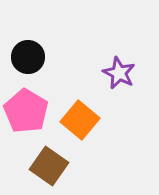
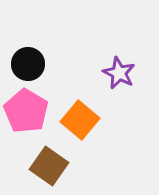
black circle: moved 7 px down
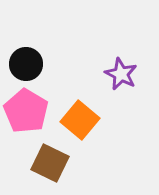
black circle: moved 2 px left
purple star: moved 2 px right, 1 px down
brown square: moved 1 px right, 3 px up; rotated 9 degrees counterclockwise
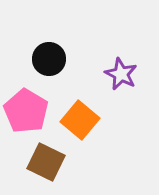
black circle: moved 23 px right, 5 px up
brown square: moved 4 px left, 1 px up
